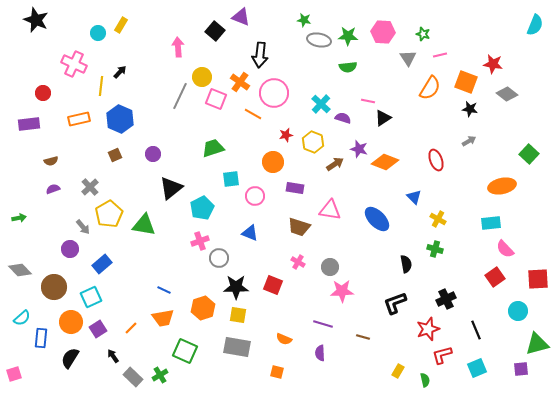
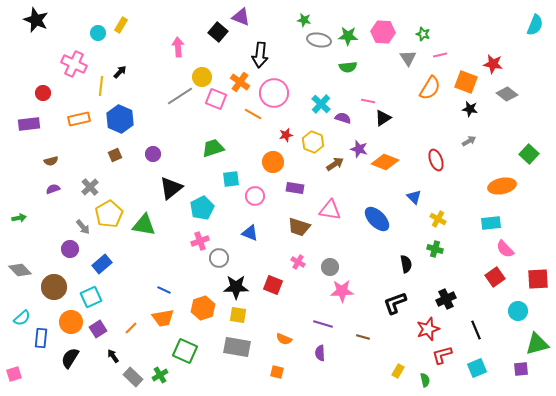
black square at (215, 31): moved 3 px right, 1 px down
gray line at (180, 96): rotated 32 degrees clockwise
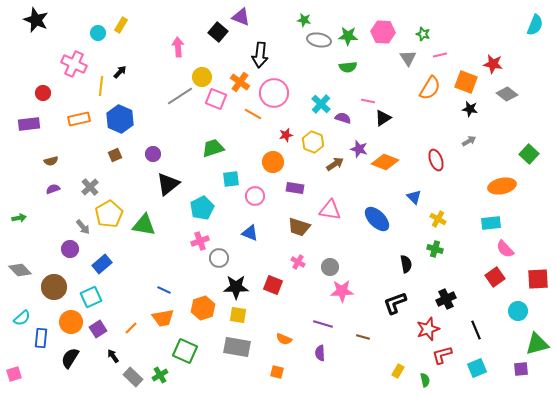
black triangle at (171, 188): moved 3 px left, 4 px up
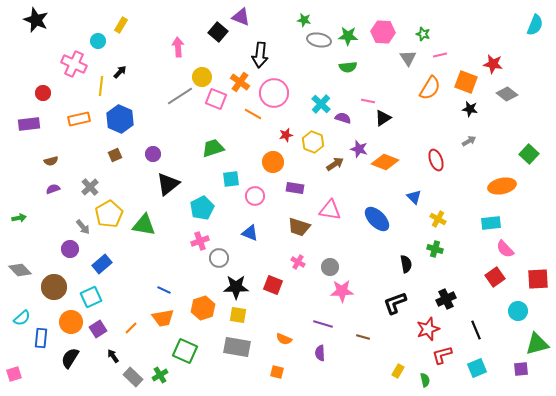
cyan circle at (98, 33): moved 8 px down
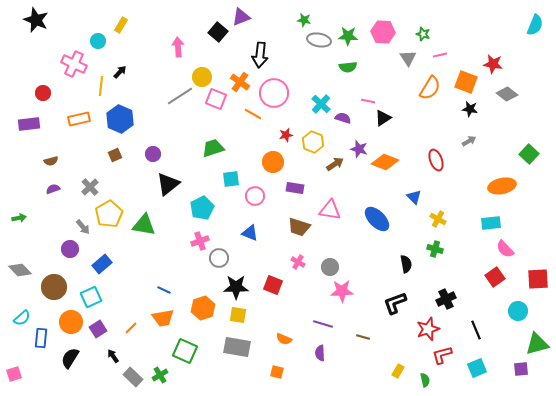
purple triangle at (241, 17): rotated 42 degrees counterclockwise
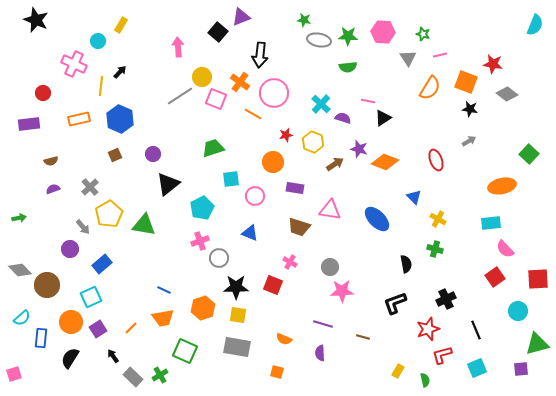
pink cross at (298, 262): moved 8 px left
brown circle at (54, 287): moved 7 px left, 2 px up
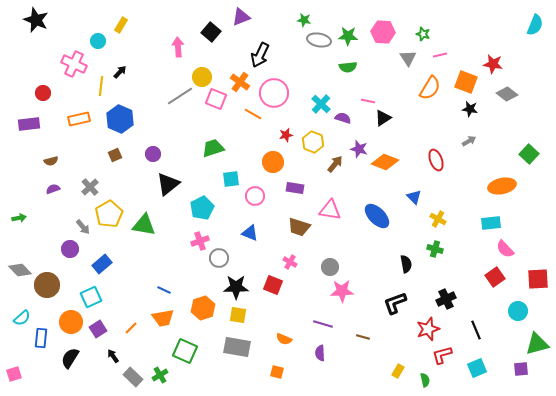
black square at (218, 32): moved 7 px left
black arrow at (260, 55): rotated 20 degrees clockwise
brown arrow at (335, 164): rotated 18 degrees counterclockwise
blue ellipse at (377, 219): moved 3 px up
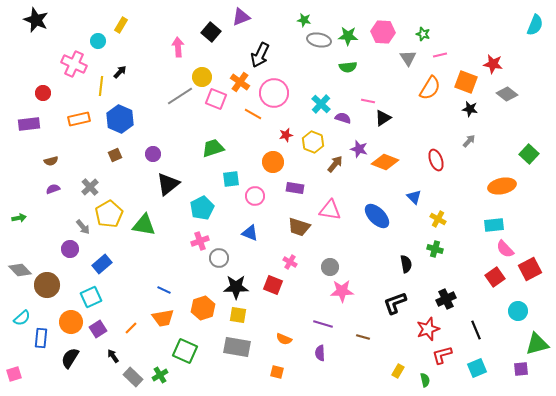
gray arrow at (469, 141): rotated 16 degrees counterclockwise
cyan rectangle at (491, 223): moved 3 px right, 2 px down
red square at (538, 279): moved 8 px left, 10 px up; rotated 25 degrees counterclockwise
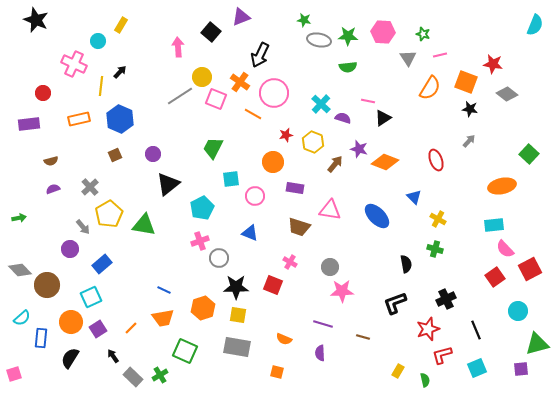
green trapezoid at (213, 148): rotated 45 degrees counterclockwise
